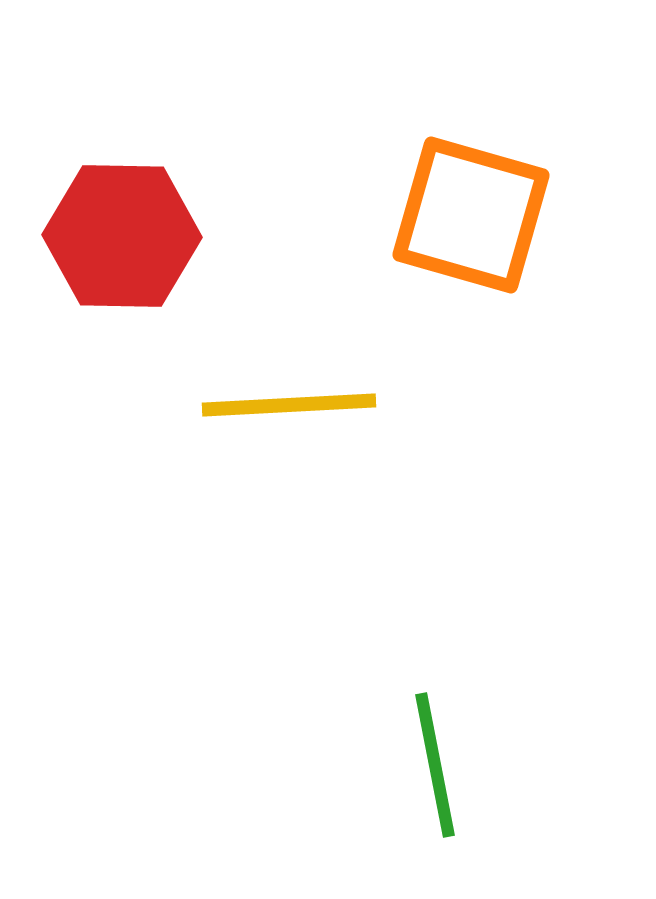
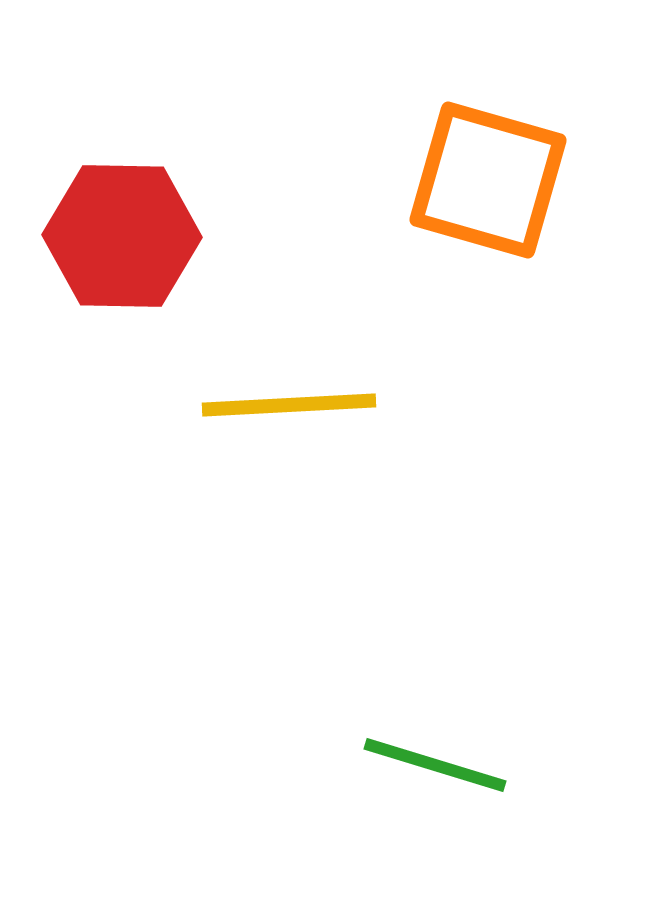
orange square: moved 17 px right, 35 px up
green line: rotated 62 degrees counterclockwise
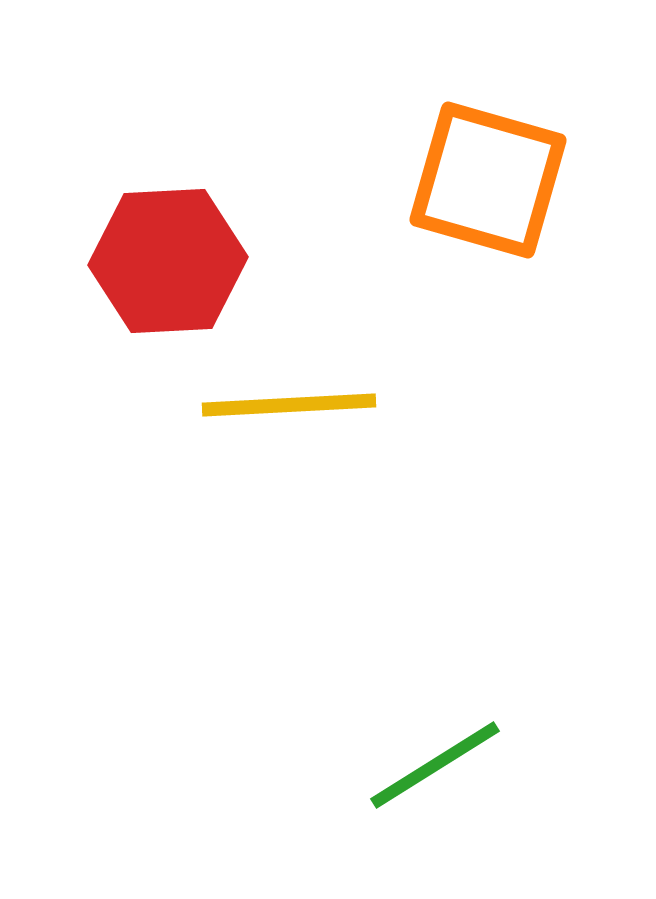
red hexagon: moved 46 px right, 25 px down; rotated 4 degrees counterclockwise
green line: rotated 49 degrees counterclockwise
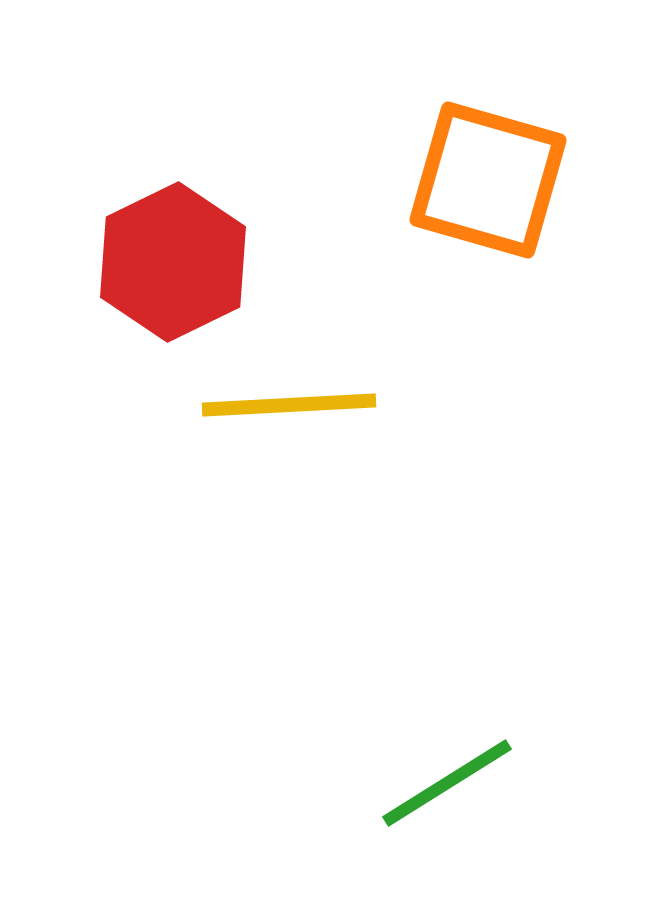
red hexagon: moved 5 px right, 1 px down; rotated 23 degrees counterclockwise
green line: moved 12 px right, 18 px down
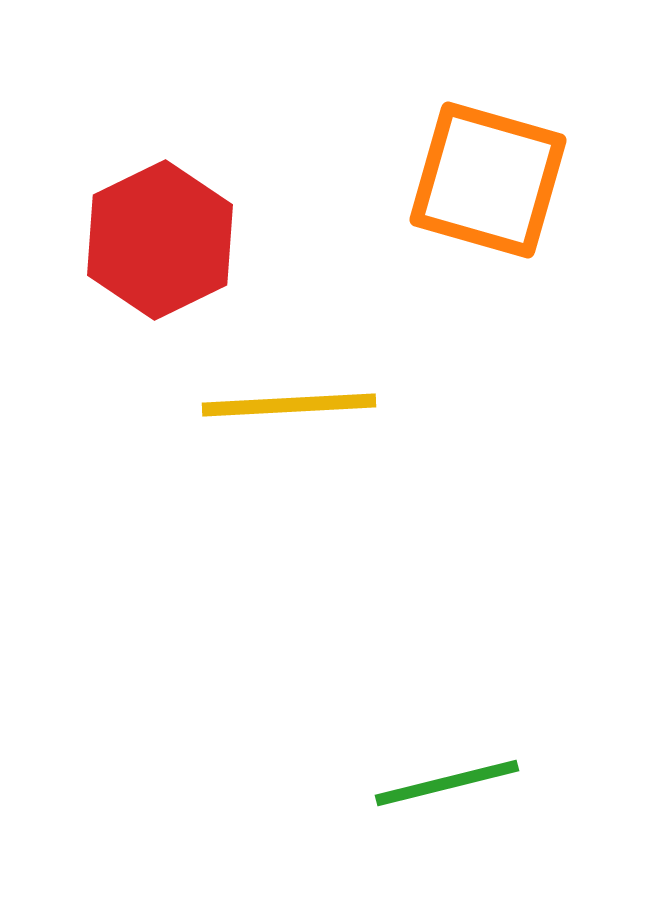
red hexagon: moved 13 px left, 22 px up
green line: rotated 18 degrees clockwise
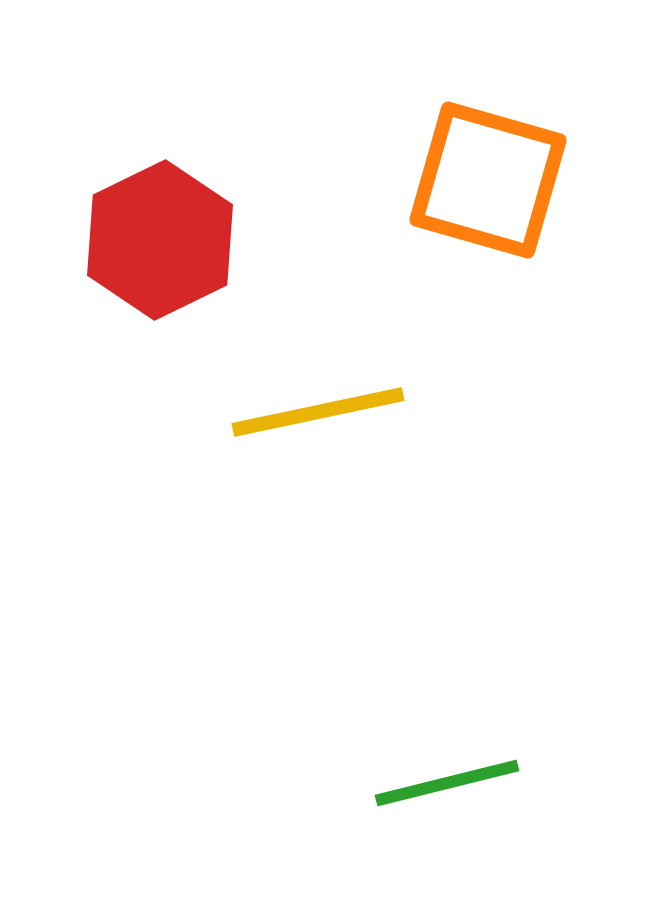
yellow line: moved 29 px right, 7 px down; rotated 9 degrees counterclockwise
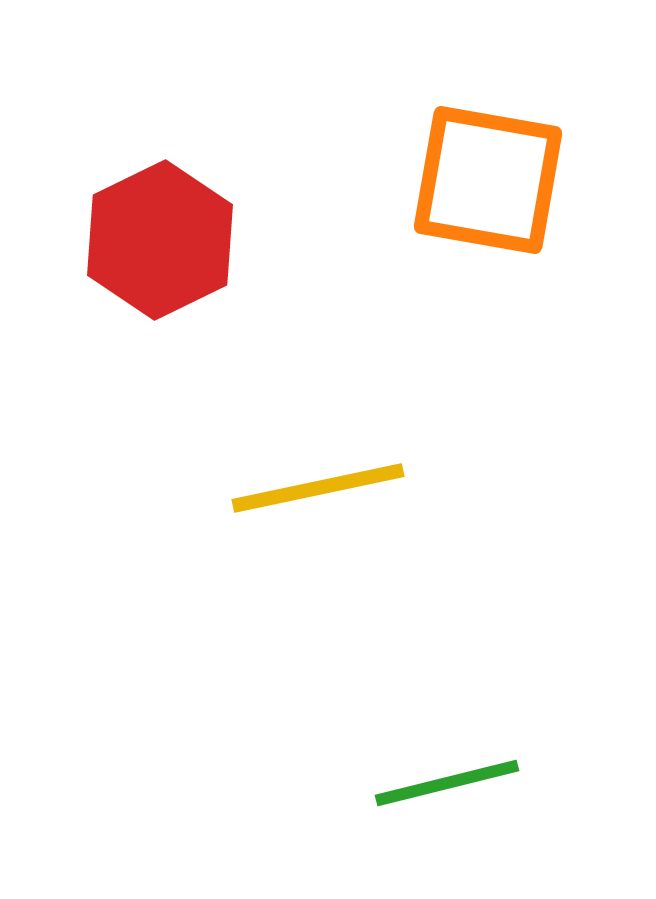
orange square: rotated 6 degrees counterclockwise
yellow line: moved 76 px down
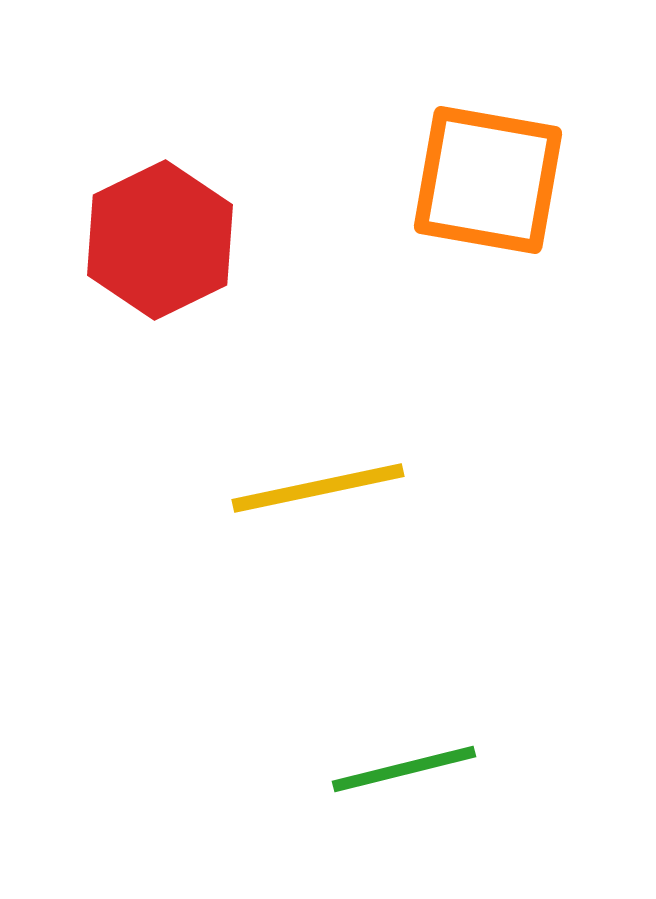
green line: moved 43 px left, 14 px up
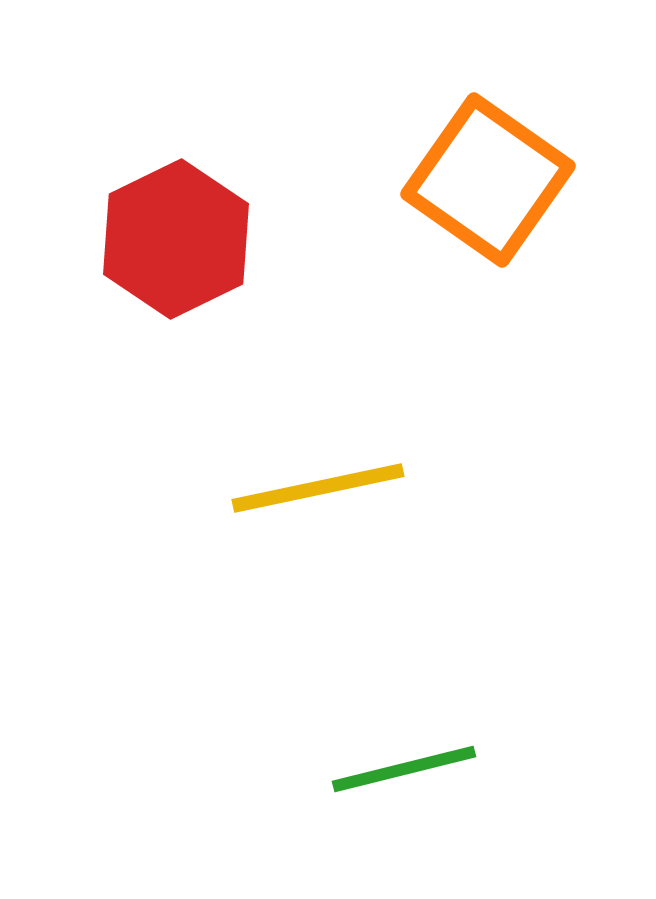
orange square: rotated 25 degrees clockwise
red hexagon: moved 16 px right, 1 px up
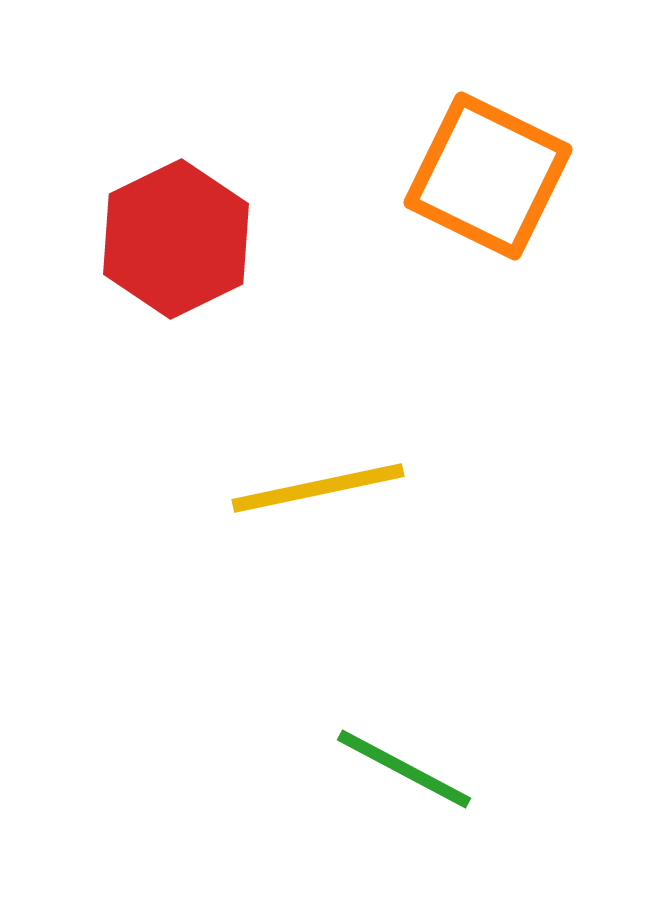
orange square: moved 4 px up; rotated 9 degrees counterclockwise
green line: rotated 42 degrees clockwise
